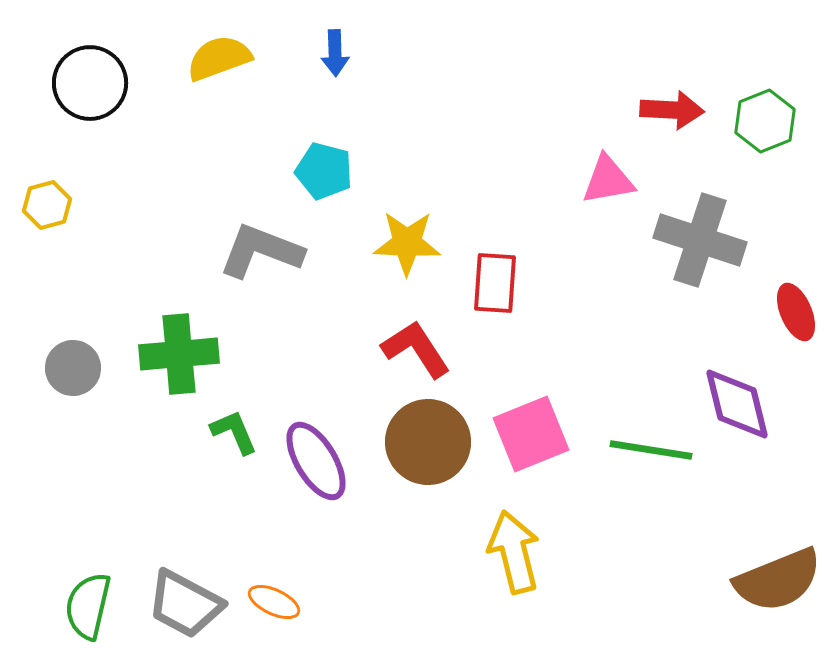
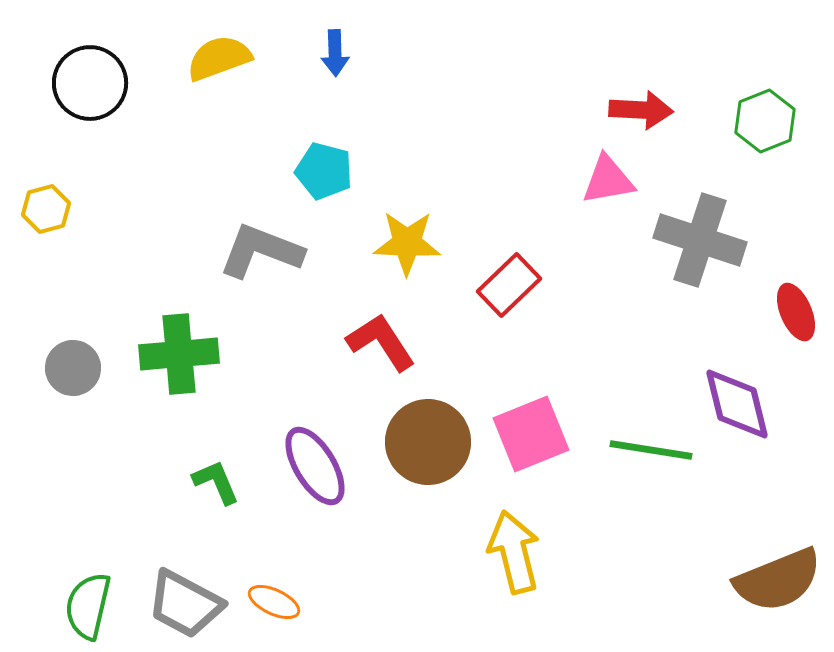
red arrow: moved 31 px left
yellow hexagon: moved 1 px left, 4 px down
red rectangle: moved 14 px right, 2 px down; rotated 42 degrees clockwise
red L-shape: moved 35 px left, 7 px up
green L-shape: moved 18 px left, 50 px down
purple ellipse: moved 1 px left, 5 px down
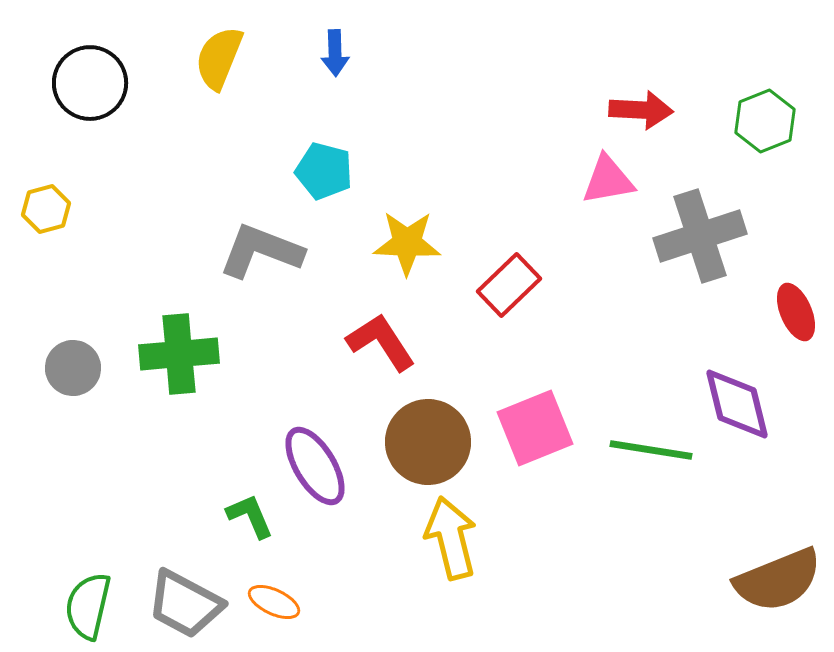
yellow semicircle: rotated 48 degrees counterclockwise
gray cross: moved 4 px up; rotated 36 degrees counterclockwise
pink square: moved 4 px right, 6 px up
green L-shape: moved 34 px right, 34 px down
yellow arrow: moved 63 px left, 14 px up
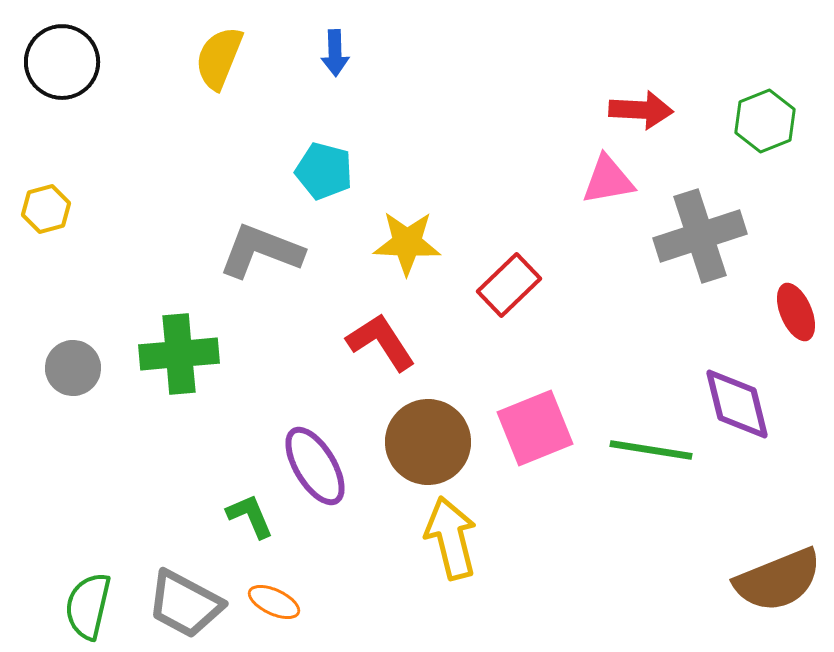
black circle: moved 28 px left, 21 px up
